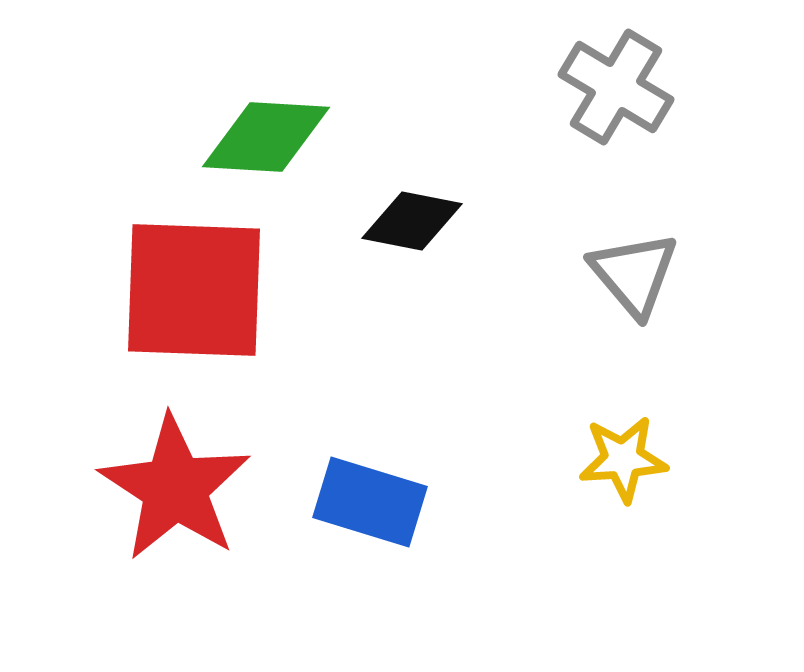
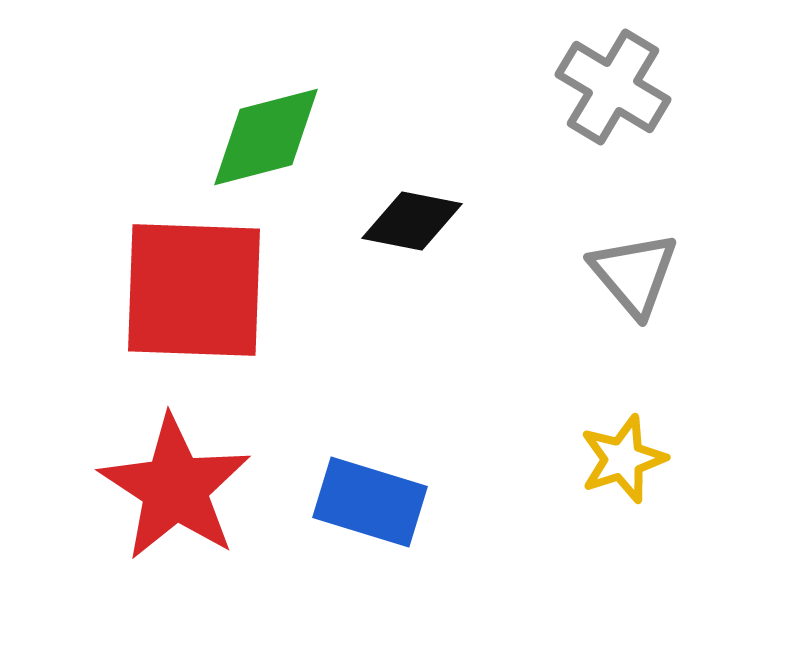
gray cross: moved 3 px left
green diamond: rotated 18 degrees counterclockwise
yellow star: rotated 14 degrees counterclockwise
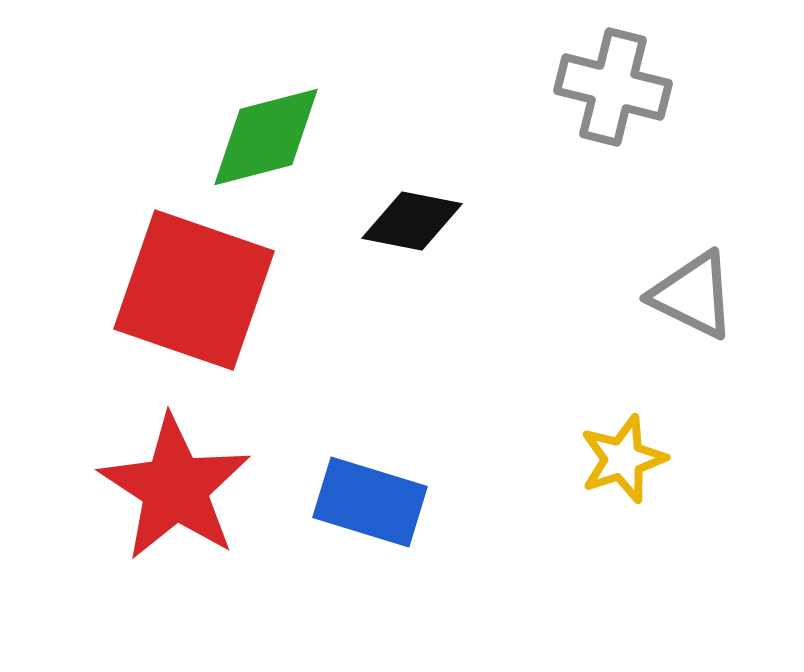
gray cross: rotated 17 degrees counterclockwise
gray triangle: moved 59 px right, 21 px down; rotated 24 degrees counterclockwise
red square: rotated 17 degrees clockwise
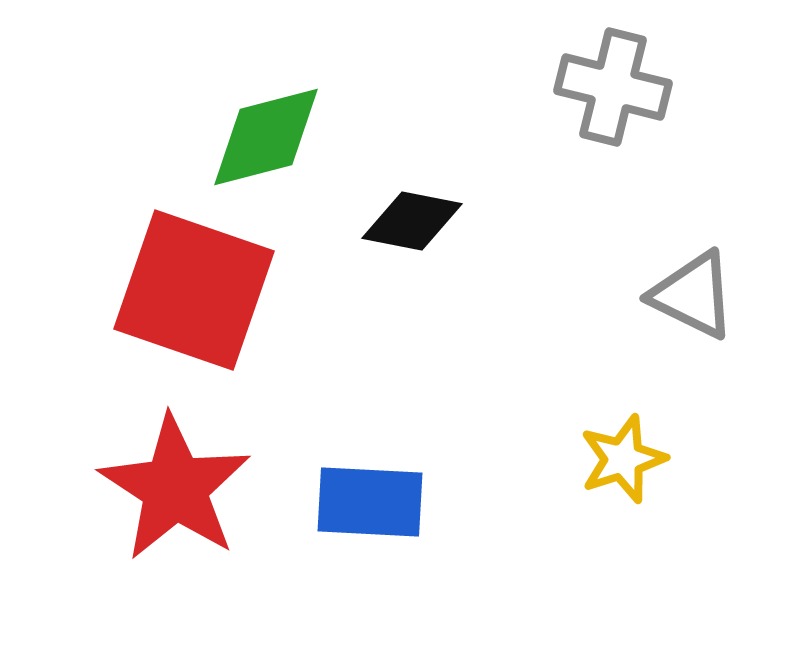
blue rectangle: rotated 14 degrees counterclockwise
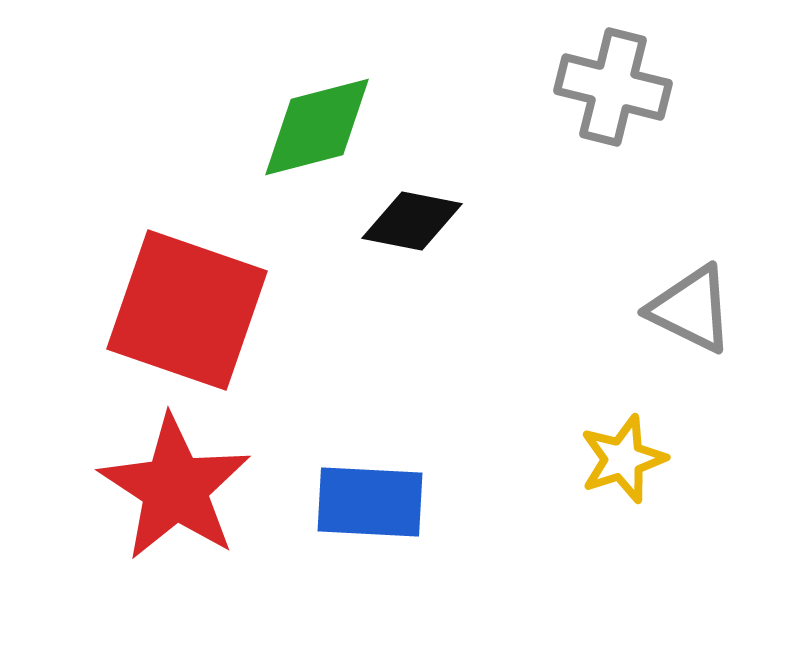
green diamond: moved 51 px right, 10 px up
red square: moved 7 px left, 20 px down
gray triangle: moved 2 px left, 14 px down
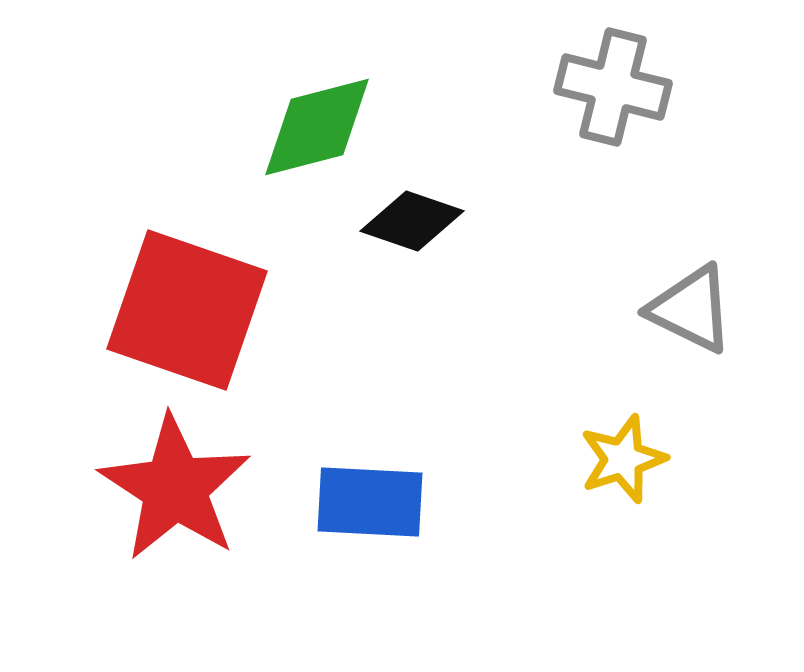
black diamond: rotated 8 degrees clockwise
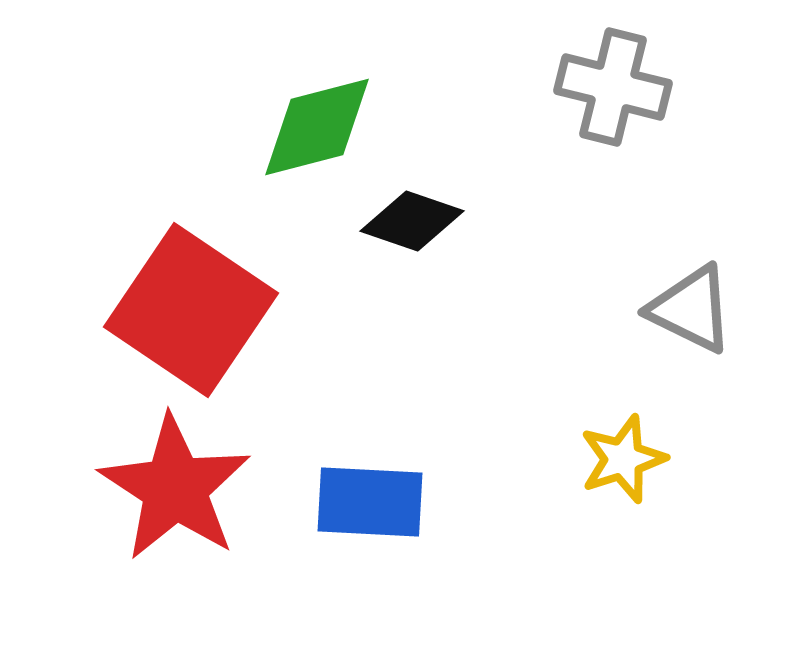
red square: moved 4 px right; rotated 15 degrees clockwise
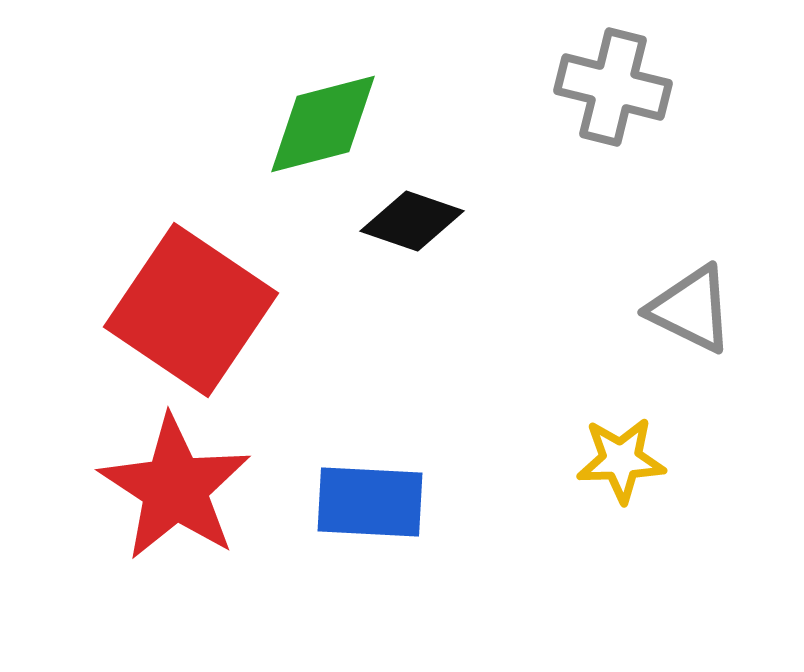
green diamond: moved 6 px right, 3 px up
yellow star: moved 2 px left, 1 px down; rotated 16 degrees clockwise
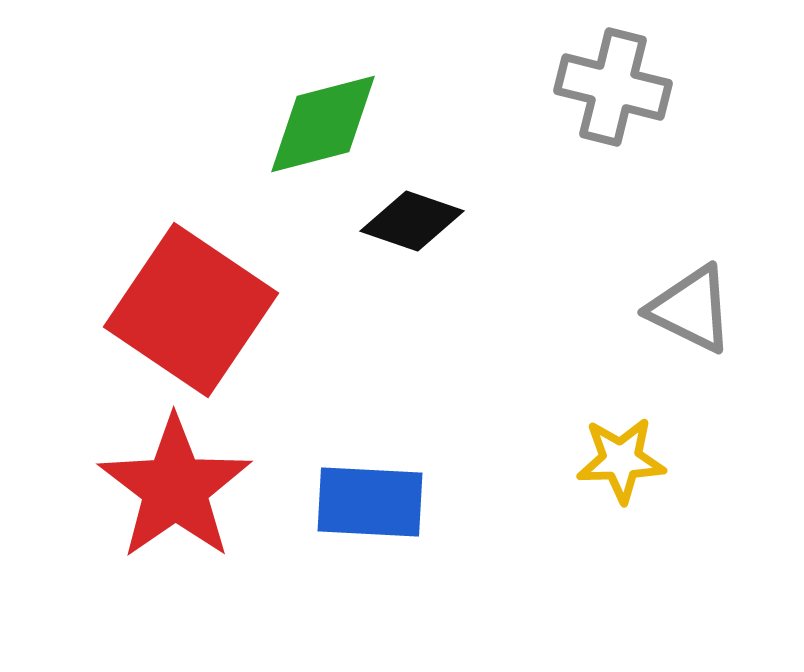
red star: rotated 4 degrees clockwise
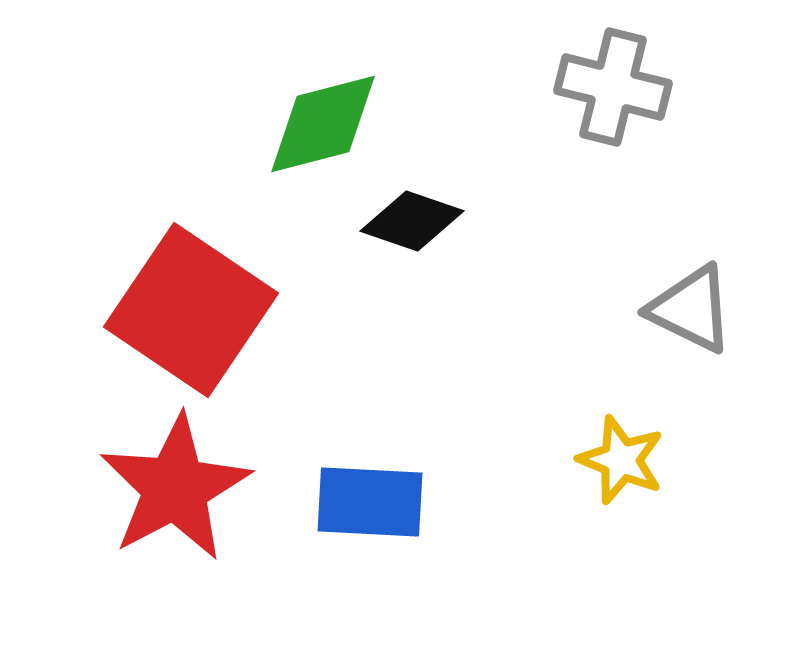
yellow star: rotated 24 degrees clockwise
red star: rotated 7 degrees clockwise
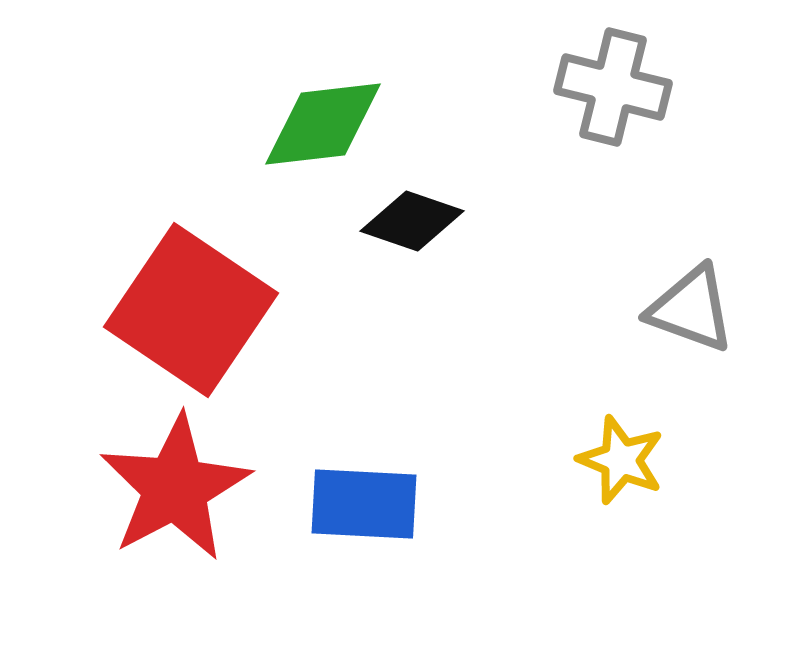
green diamond: rotated 8 degrees clockwise
gray triangle: rotated 6 degrees counterclockwise
blue rectangle: moved 6 px left, 2 px down
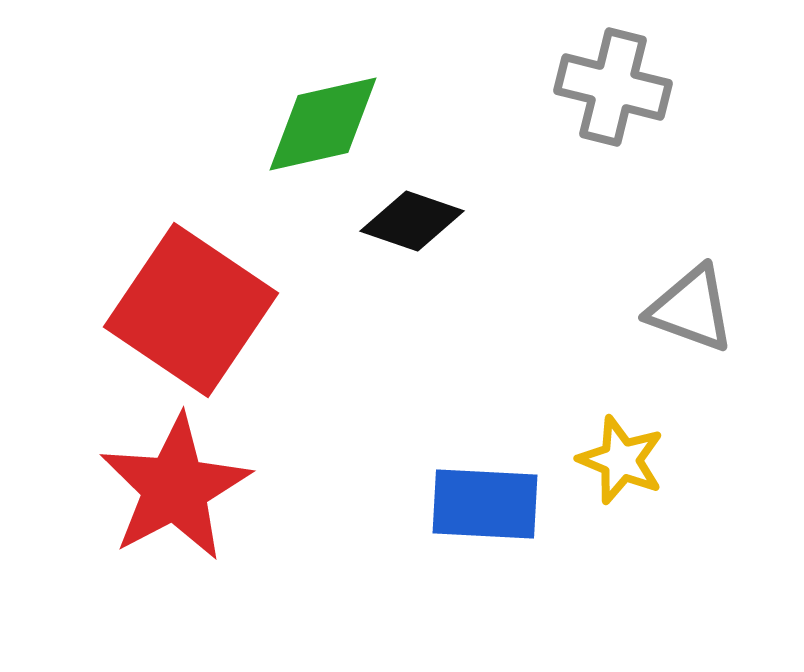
green diamond: rotated 6 degrees counterclockwise
blue rectangle: moved 121 px right
